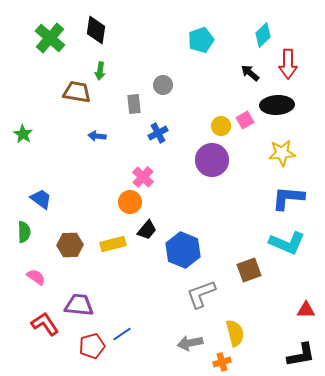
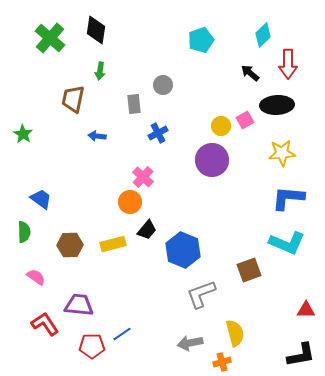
brown trapezoid: moved 4 px left, 7 px down; rotated 88 degrees counterclockwise
red pentagon: rotated 15 degrees clockwise
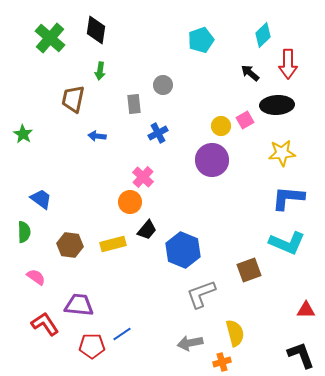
brown hexagon: rotated 10 degrees clockwise
black L-shape: rotated 100 degrees counterclockwise
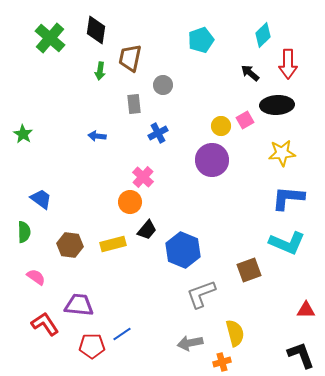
brown trapezoid: moved 57 px right, 41 px up
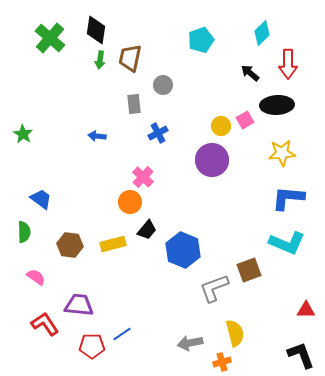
cyan diamond: moved 1 px left, 2 px up
green arrow: moved 11 px up
gray L-shape: moved 13 px right, 6 px up
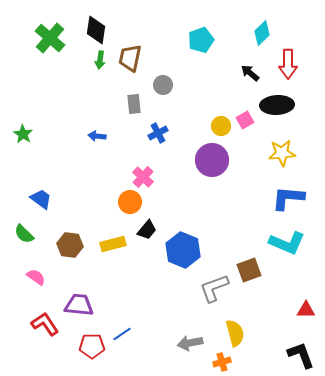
green semicircle: moved 2 px down; rotated 135 degrees clockwise
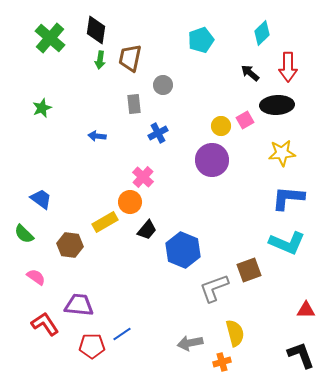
red arrow: moved 3 px down
green star: moved 19 px right, 26 px up; rotated 18 degrees clockwise
yellow rectangle: moved 8 px left, 22 px up; rotated 15 degrees counterclockwise
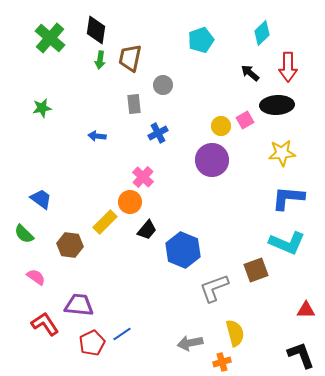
green star: rotated 12 degrees clockwise
yellow rectangle: rotated 15 degrees counterclockwise
brown square: moved 7 px right
red pentagon: moved 3 px up; rotated 25 degrees counterclockwise
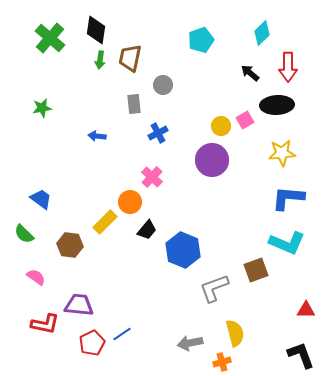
pink cross: moved 9 px right
red L-shape: rotated 136 degrees clockwise
